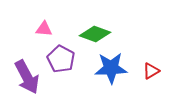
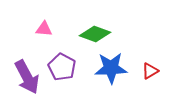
purple pentagon: moved 1 px right, 8 px down
red triangle: moved 1 px left
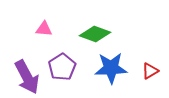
purple pentagon: rotated 12 degrees clockwise
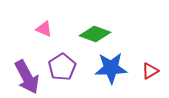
pink triangle: rotated 18 degrees clockwise
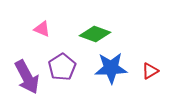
pink triangle: moved 2 px left
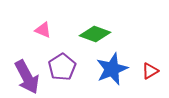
pink triangle: moved 1 px right, 1 px down
blue star: moved 1 px right, 1 px down; rotated 20 degrees counterclockwise
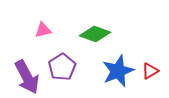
pink triangle: rotated 36 degrees counterclockwise
blue star: moved 6 px right, 2 px down
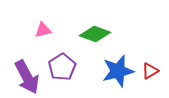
blue star: rotated 8 degrees clockwise
